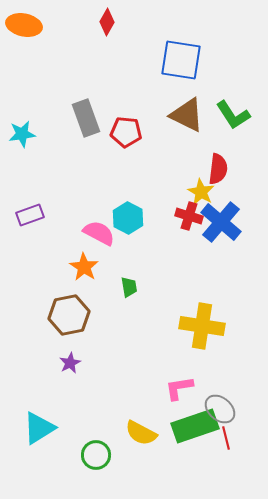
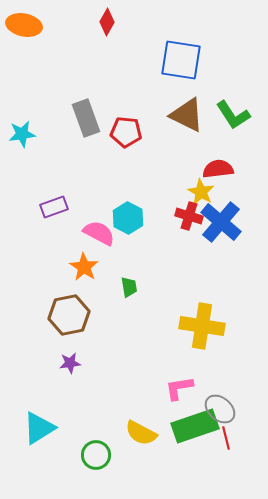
red semicircle: rotated 104 degrees counterclockwise
purple rectangle: moved 24 px right, 8 px up
purple star: rotated 20 degrees clockwise
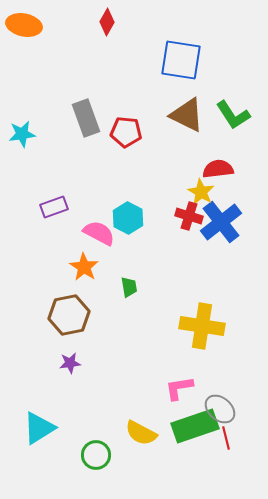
blue cross: rotated 12 degrees clockwise
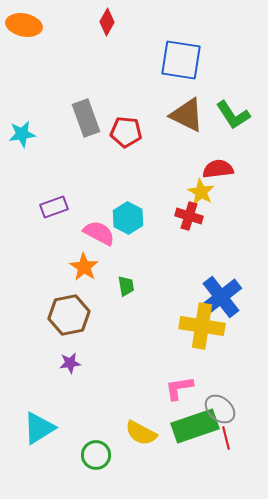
blue cross: moved 75 px down
green trapezoid: moved 3 px left, 1 px up
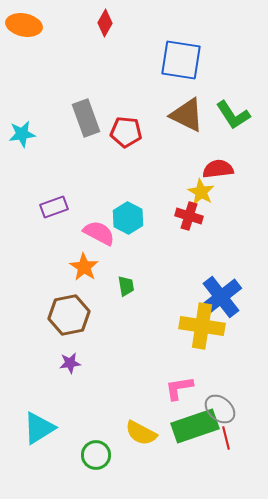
red diamond: moved 2 px left, 1 px down
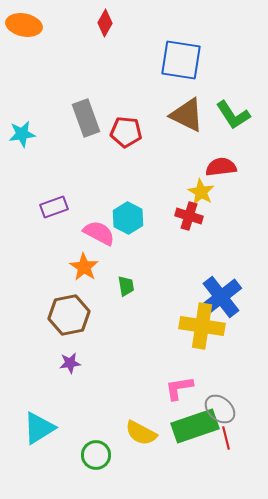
red semicircle: moved 3 px right, 2 px up
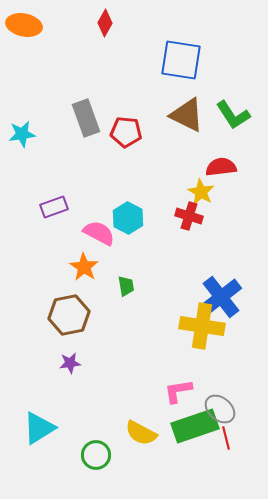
pink L-shape: moved 1 px left, 3 px down
